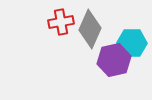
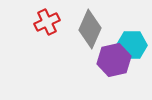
red cross: moved 14 px left; rotated 15 degrees counterclockwise
cyan hexagon: moved 2 px down
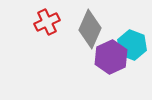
cyan hexagon: rotated 20 degrees clockwise
purple hexagon: moved 3 px left, 3 px up; rotated 12 degrees counterclockwise
